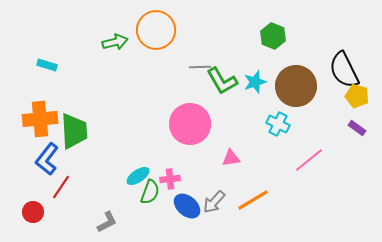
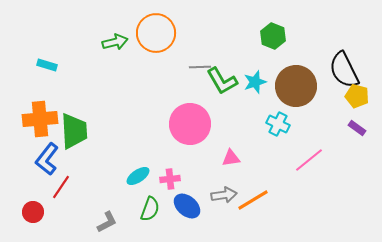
orange circle: moved 3 px down
green semicircle: moved 17 px down
gray arrow: moved 10 px right, 7 px up; rotated 140 degrees counterclockwise
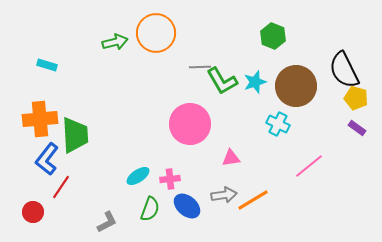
yellow pentagon: moved 1 px left, 2 px down
green trapezoid: moved 1 px right, 4 px down
pink line: moved 6 px down
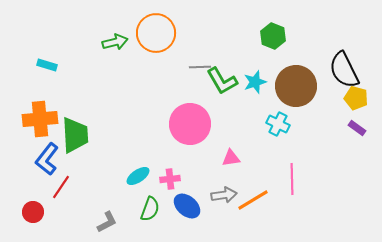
pink line: moved 17 px left, 13 px down; rotated 52 degrees counterclockwise
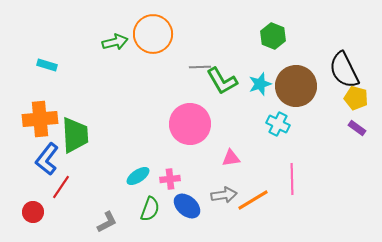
orange circle: moved 3 px left, 1 px down
cyan star: moved 5 px right, 2 px down
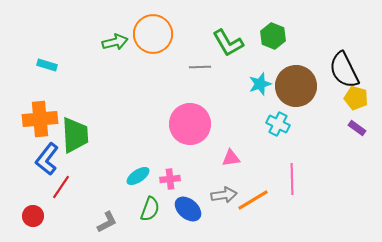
green L-shape: moved 6 px right, 38 px up
blue ellipse: moved 1 px right, 3 px down
red circle: moved 4 px down
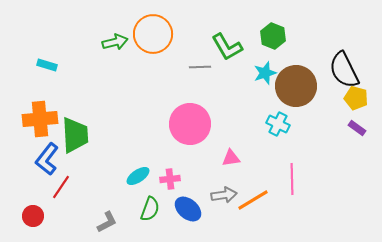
green L-shape: moved 1 px left, 4 px down
cyan star: moved 5 px right, 11 px up
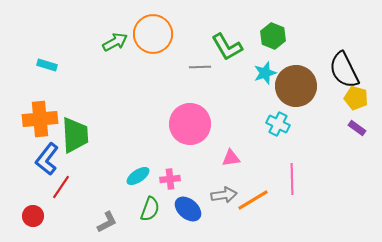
green arrow: rotated 15 degrees counterclockwise
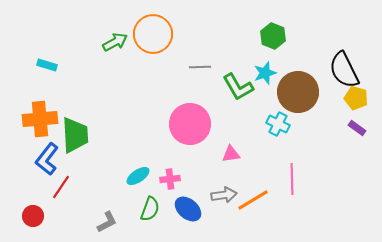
green L-shape: moved 11 px right, 40 px down
brown circle: moved 2 px right, 6 px down
pink triangle: moved 4 px up
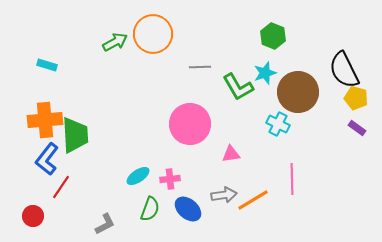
orange cross: moved 5 px right, 1 px down
gray L-shape: moved 2 px left, 2 px down
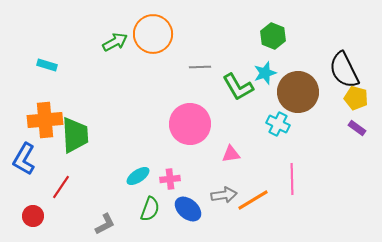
blue L-shape: moved 23 px left; rotated 8 degrees counterclockwise
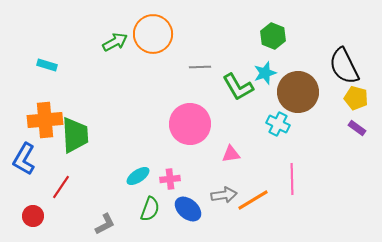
black semicircle: moved 4 px up
